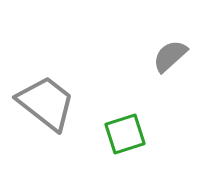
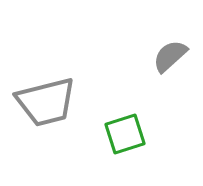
gray trapezoid: moved 1 px up; rotated 128 degrees clockwise
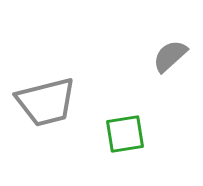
green square: rotated 9 degrees clockwise
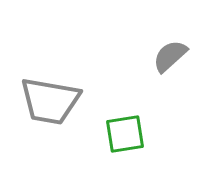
gray trapezoid: moved 4 px right, 1 px up; rotated 24 degrees clockwise
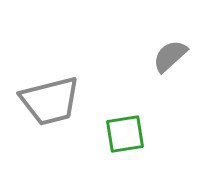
gray trapezoid: rotated 24 degrees counterclockwise
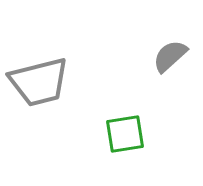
gray trapezoid: moved 11 px left, 19 px up
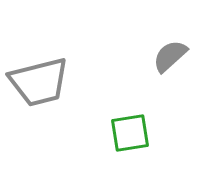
green square: moved 5 px right, 1 px up
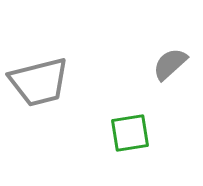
gray semicircle: moved 8 px down
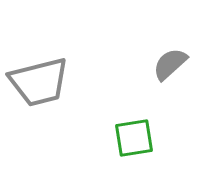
green square: moved 4 px right, 5 px down
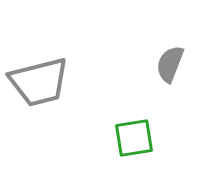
gray semicircle: rotated 27 degrees counterclockwise
